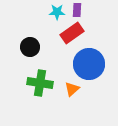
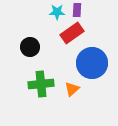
blue circle: moved 3 px right, 1 px up
green cross: moved 1 px right, 1 px down; rotated 15 degrees counterclockwise
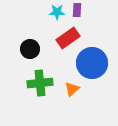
red rectangle: moved 4 px left, 5 px down
black circle: moved 2 px down
green cross: moved 1 px left, 1 px up
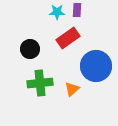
blue circle: moved 4 px right, 3 px down
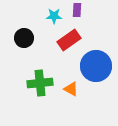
cyan star: moved 3 px left, 4 px down
red rectangle: moved 1 px right, 2 px down
black circle: moved 6 px left, 11 px up
orange triangle: moved 1 px left; rotated 49 degrees counterclockwise
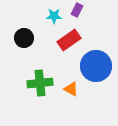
purple rectangle: rotated 24 degrees clockwise
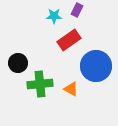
black circle: moved 6 px left, 25 px down
green cross: moved 1 px down
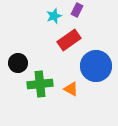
cyan star: rotated 21 degrees counterclockwise
